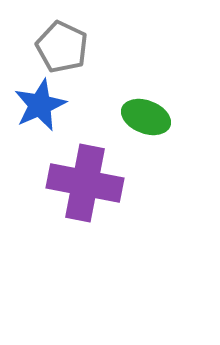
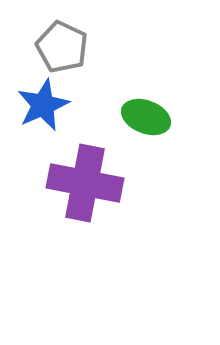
blue star: moved 3 px right
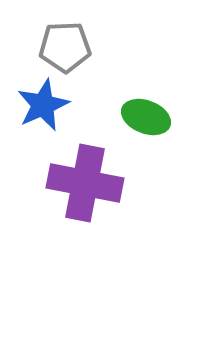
gray pentagon: moved 3 px right; rotated 27 degrees counterclockwise
